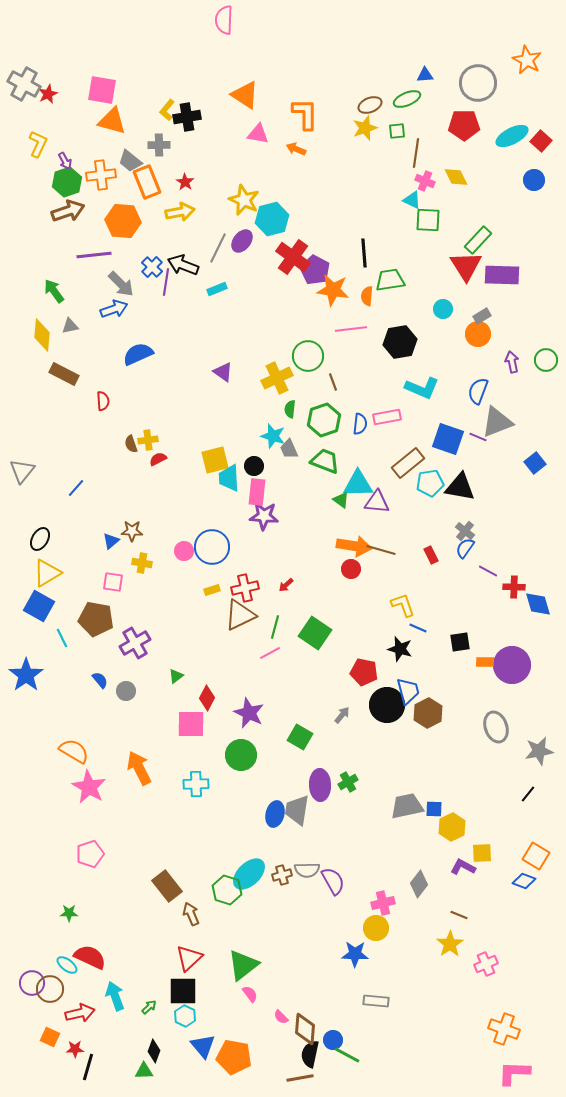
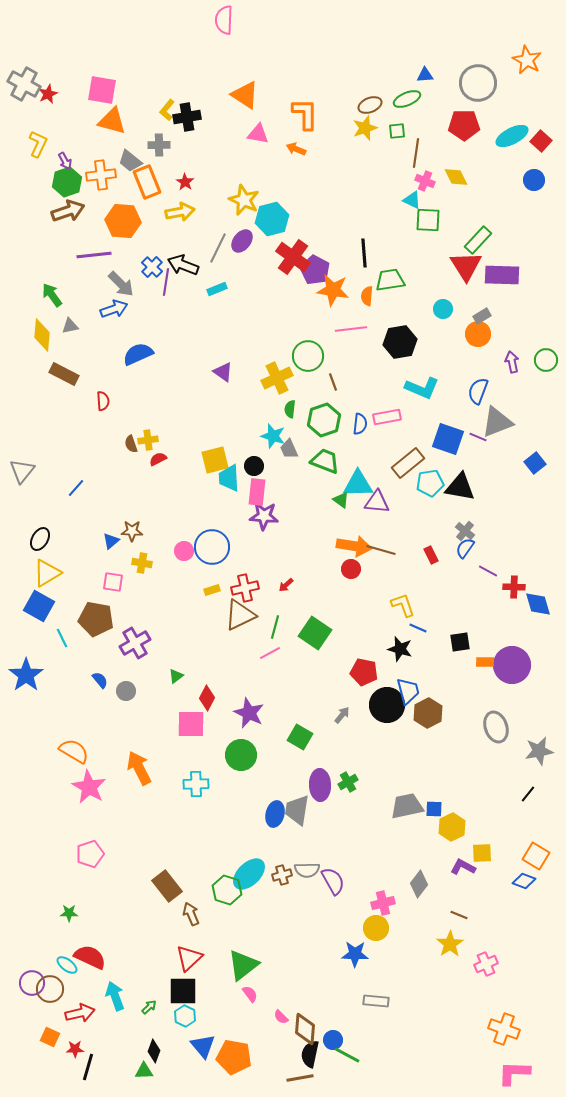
green arrow at (54, 291): moved 2 px left, 4 px down
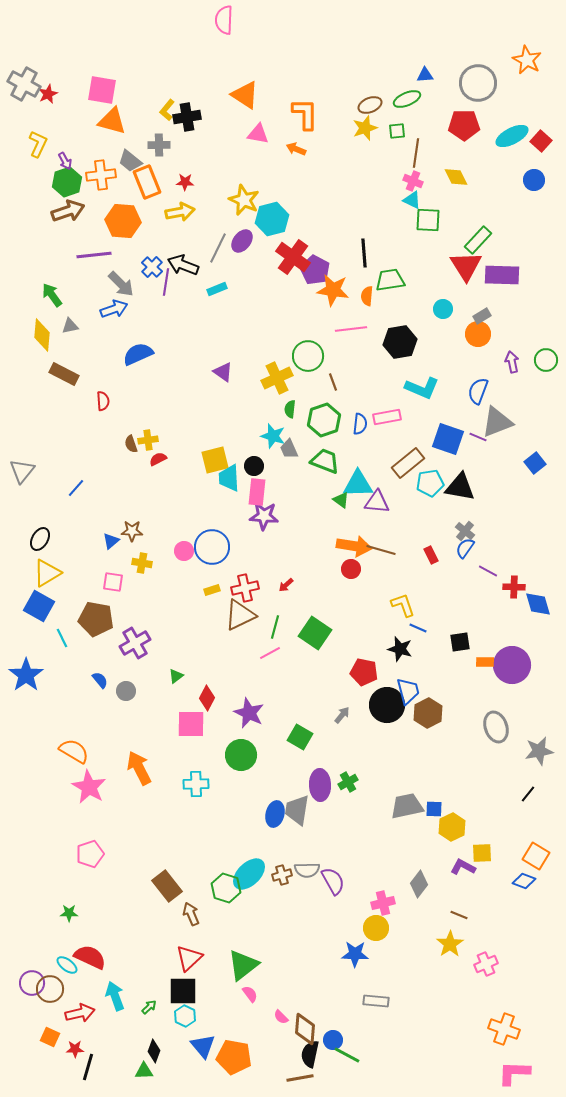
pink cross at (425, 181): moved 12 px left
red star at (185, 182): rotated 30 degrees counterclockwise
green hexagon at (227, 890): moved 1 px left, 2 px up
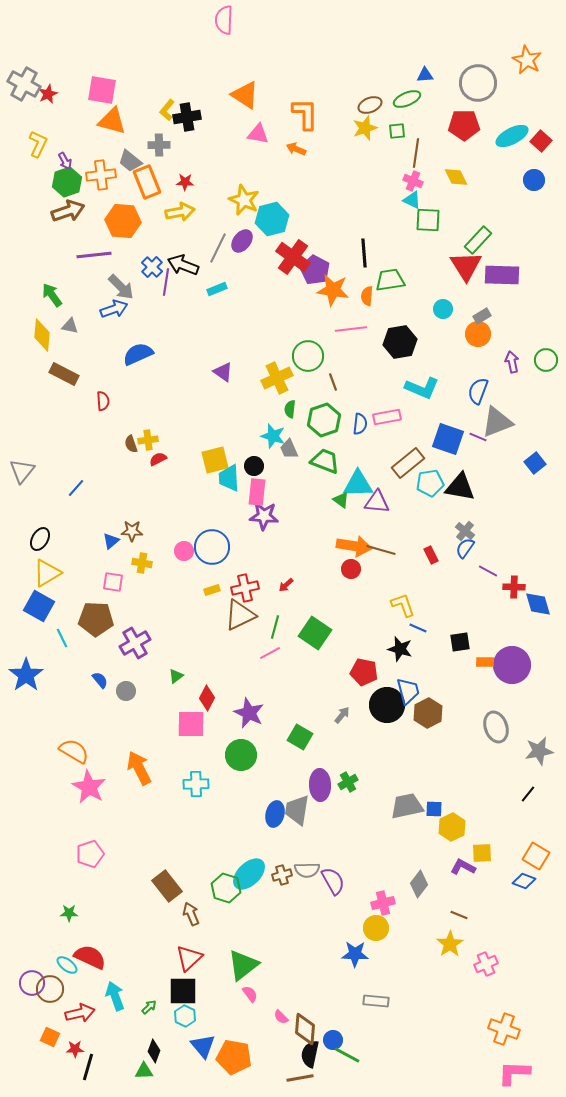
gray arrow at (121, 284): moved 3 px down
gray triangle at (70, 326): rotated 24 degrees clockwise
brown pentagon at (96, 619): rotated 8 degrees counterclockwise
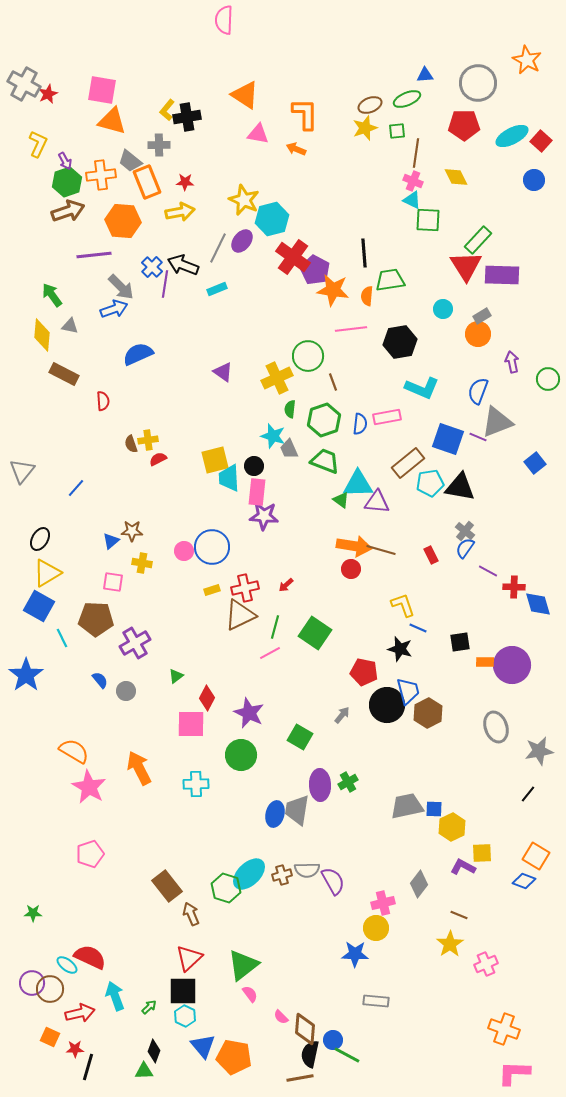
purple line at (166, 282): moved 1 px left, 2 px down
green circle at (546, 360): moved 2 px right, 19 px down
green star at (69, 913): moved 36 px left
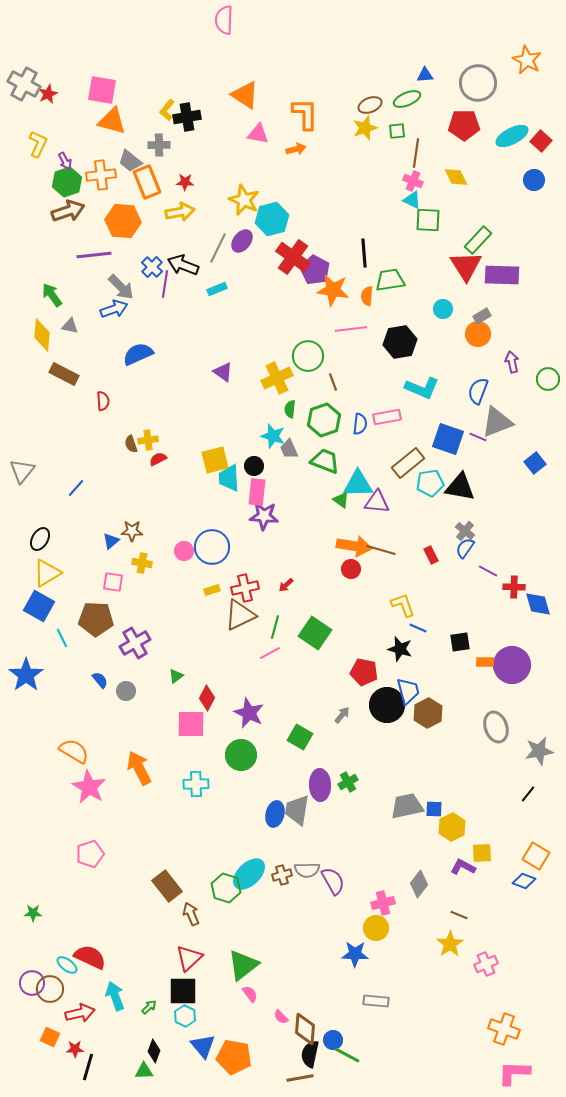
orange arrow at (296, 149): rotated 144 degrees clockwise
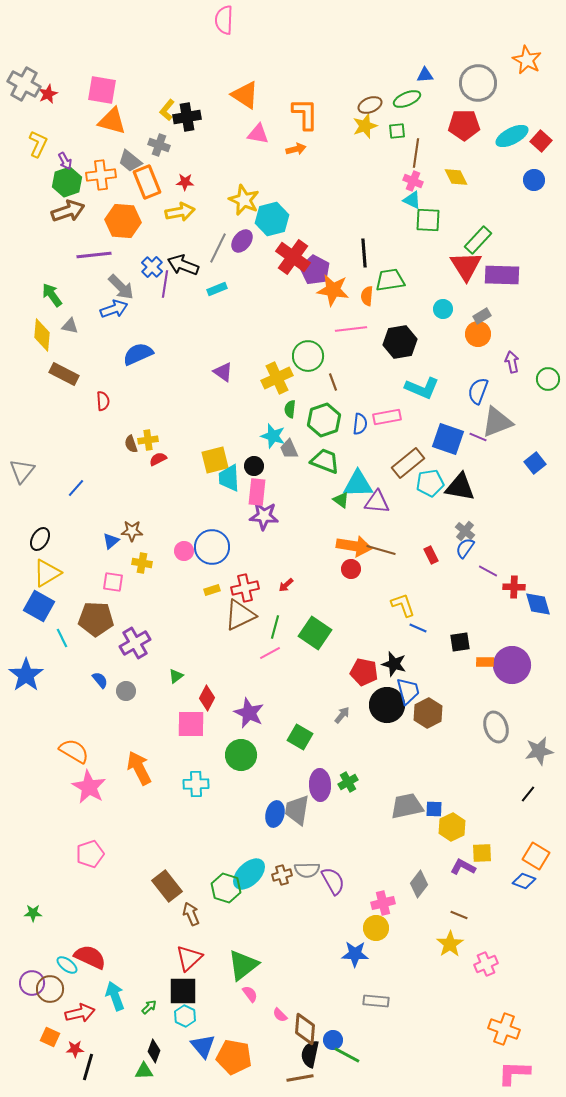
yellow star at (365, 128): moved 2 px up
gray cross at (159, 145): rotated 20 degrees clockwise
black star at (400, 649): moved 6 px left, 15 px down
pink semicircle at (281, 1017): moved 1 px left, 2 px up
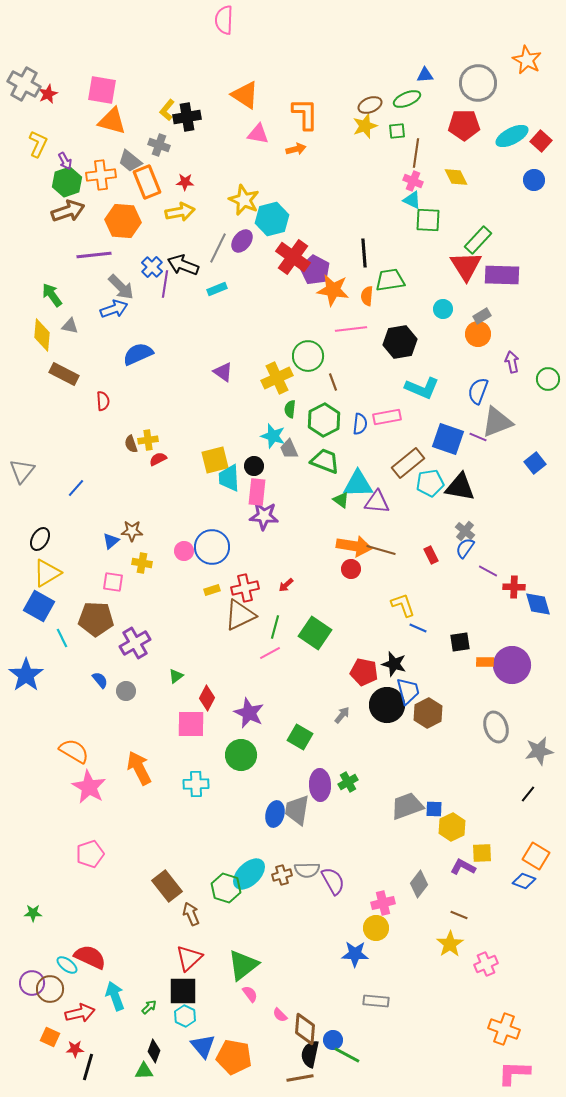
green hexagon at (324, 420): rotated 8 degrees counterclockwise
gray trapezoid at (407, 806): rotated 8 degrees counterclockwise
